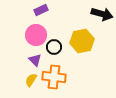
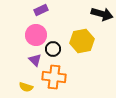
black circle: moved 1 px left, 2 px down
yellow semicircle: moved 5 px left, 7 px down; rotated 104 degrees counterclockwise
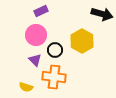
purple rectangle: moved 1 px down
yellow hexagon: rotated 20 degrees counterclockwise
black circle: moved 2 px right, 1 px down
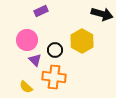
pink circle: moved 9 px left, 5 px down
yellow semicircle: rotated 24 degrees clockwise
